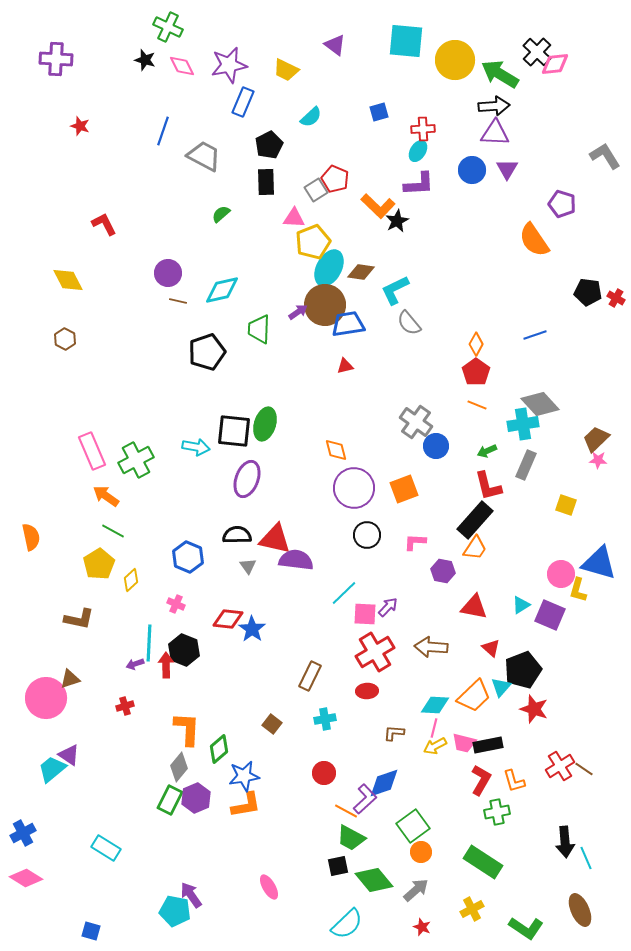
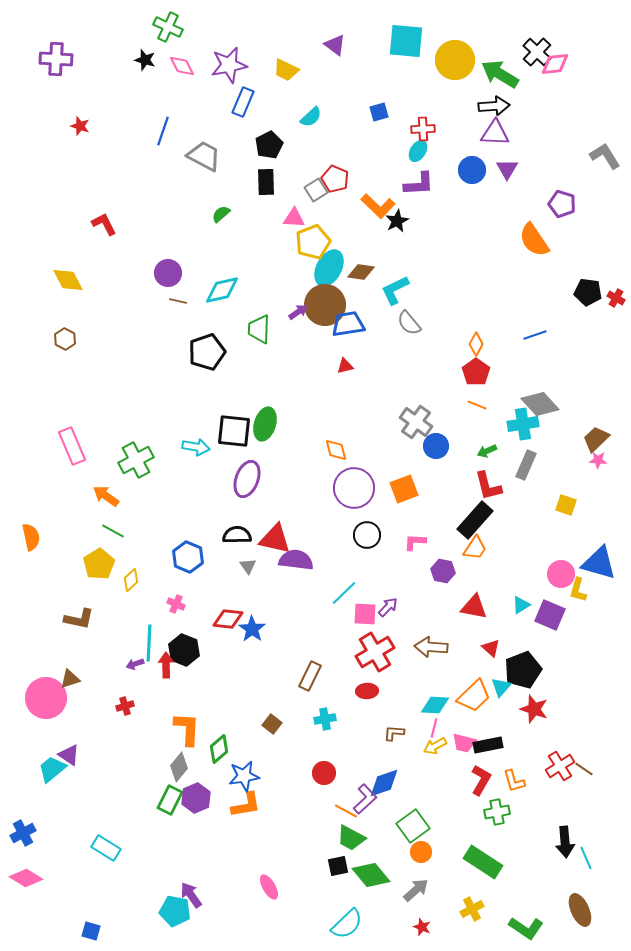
pink rectangle at (92, 451): moved 20 px left, 5 px up
green diamond at (374, 880): moved 3 px left, 5 px up
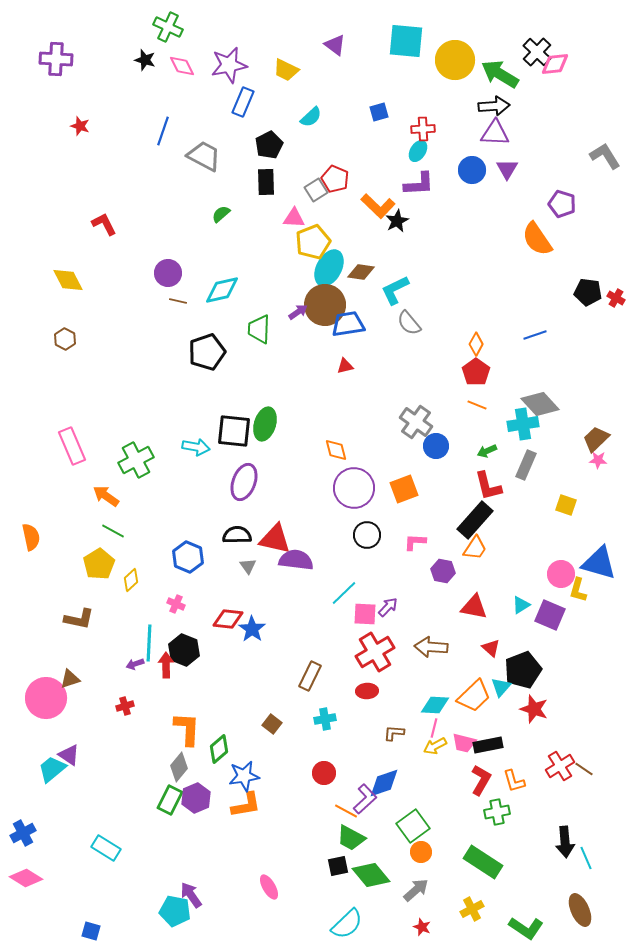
orange semicircle at (534, 240): moved 3 px right, 1 px up
purple ellipse at (247, 479): moved 3 px left, 3 px down
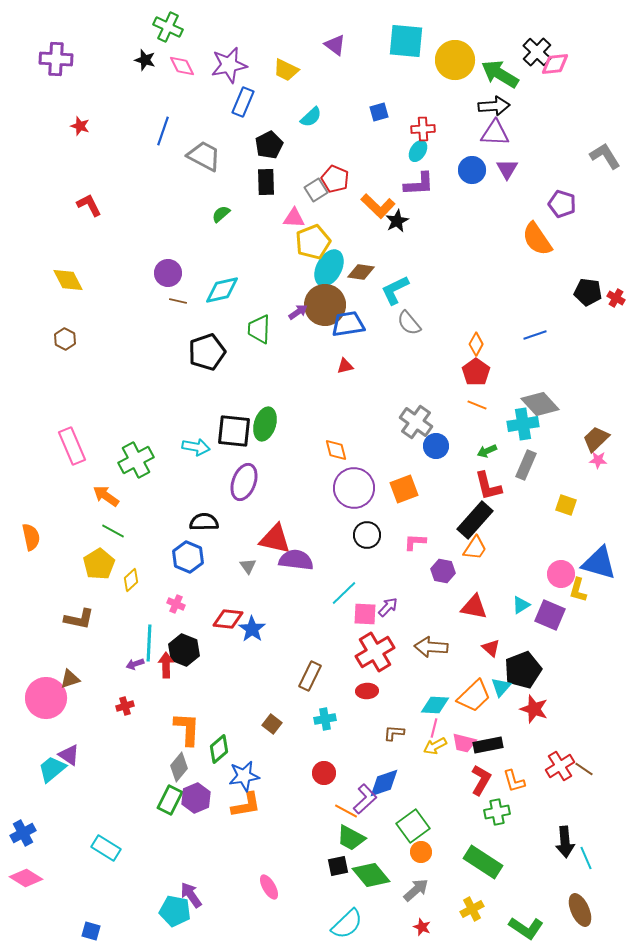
red L-shape at (104, 224): moved 15 px left, 19 px up
black semicircle at (237, 535): moved 33 px left, 13 px up
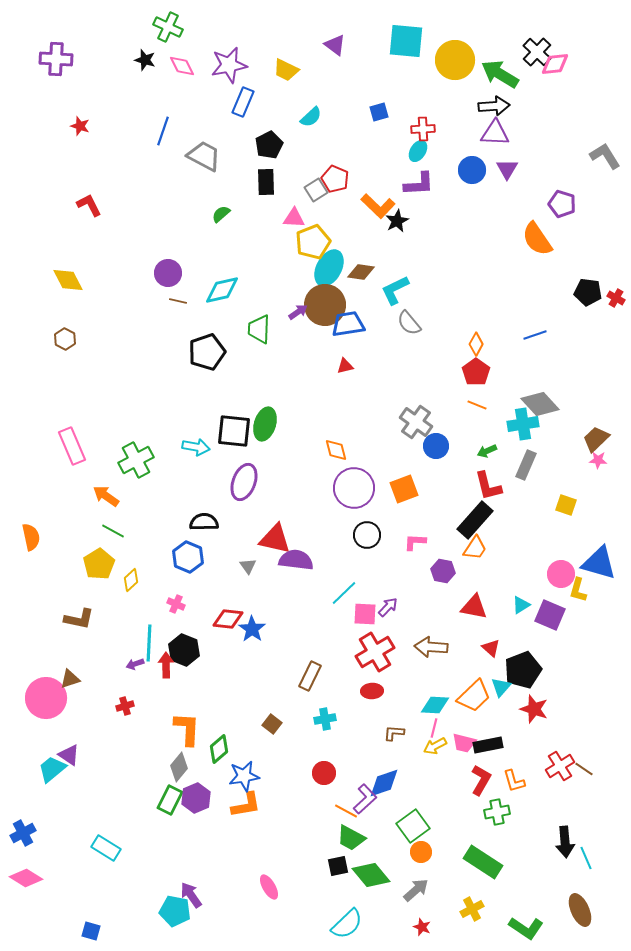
red ellipse at (367, 691): moved 5 px right
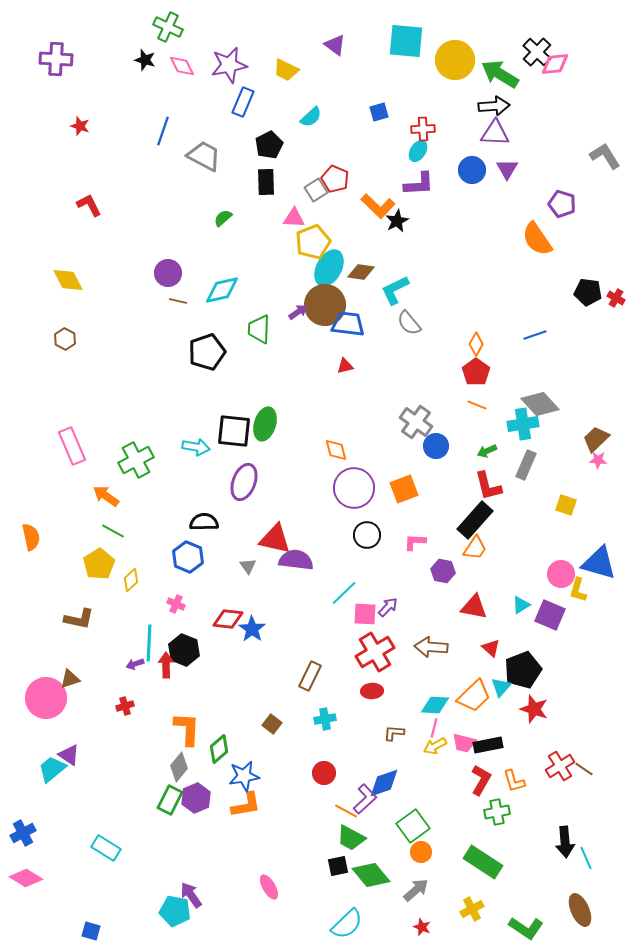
green semicircle at (221, 214): moved 2 px right, 4 px down
blue trapezoid at (348, 324): rotated 16 degrees clockwise
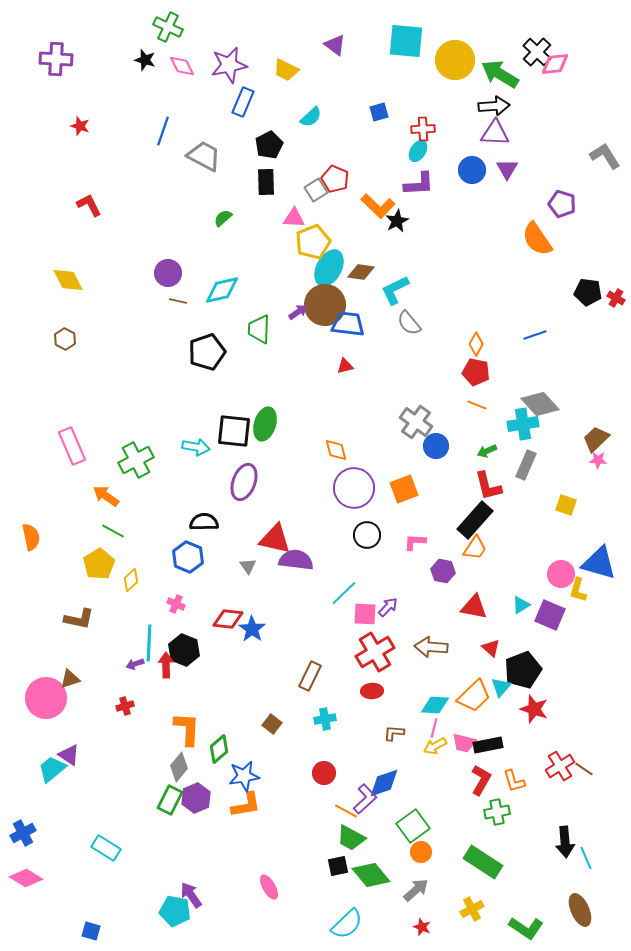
red pentagon at (476, 372): rotated 24 degrees counterclockwise
